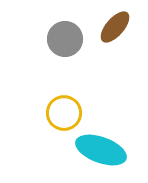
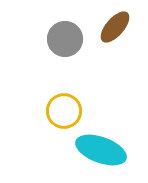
yellow circle: moved 2 px up
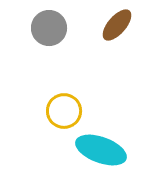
brown ellipse: moved 2 px right, 2 px up
gray circle: moved 16 px left, 11 px up
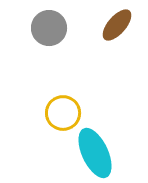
yellow circle: moved 1 px left, 2 px down
cyan ellipse: moved 6 px left, 3 px down; rotated 45 degrees clockwise
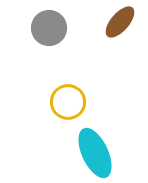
brown ellipse: moved 3 px right, 3 px up
yellow circle: moved 5 px right, 11 px up
